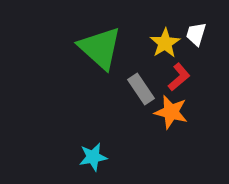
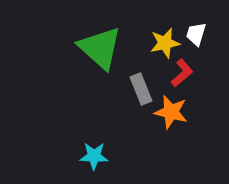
yellow star: rotated 20 degrees clockwise
red L-shape: moved 3 px right, 4 px up
gray rectangle: rotated 12 degrees clockwise
cyan star: moved 1 px right, 1 px up; rotated 12 degrees clockwise
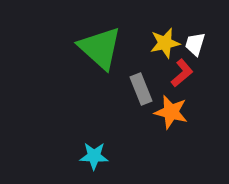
white trapezoid: moved 1 px left, 10 px down
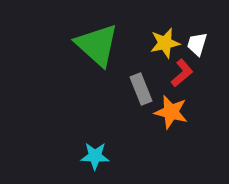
white trapezoid: moved 2 px right
green triangle: moved 3 px left, 3 px up
cyan star: moved 1 px right
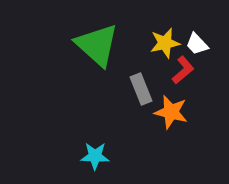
white trapezoid: rotated 60 degrees counterclockwise
red L-shape: moved 1 px right, 3 px up
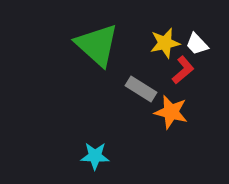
gray rectangle: rotated 36 degrees counterclockwise
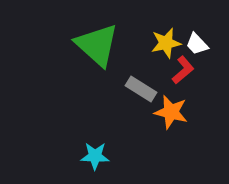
yellow star: moved 1 px right
